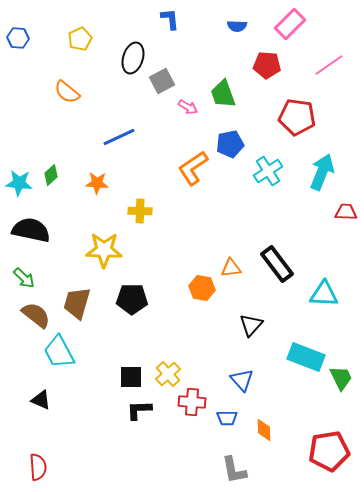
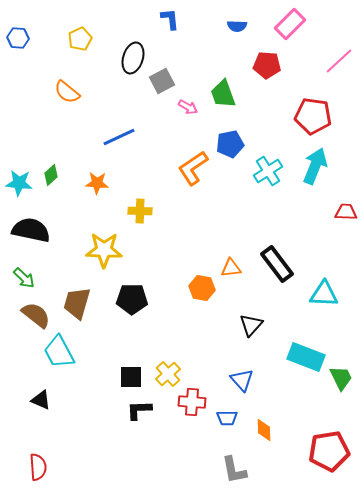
pink line at (329, 65): moved 10 px right, 4 px up; rotated 8 degrees counterclockwise
red pentagon at (297, 117): moved 16 px right, 1 px up
cyan arrow at (322, 172): moved 7 px left, 6 px up
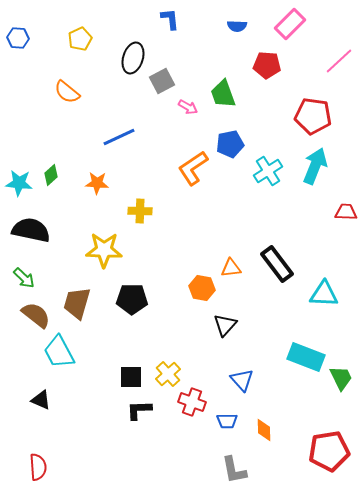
black triangle at (251, 325): moved 26 px left
red cross at (192, 402): rotated 16 degrees clockwise
blue trapezoid at (227, 418): moved 3 px down
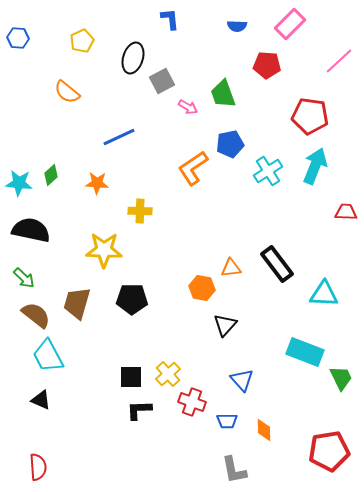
yellow pentagon at (80, 39): moved 2 px right, 2 px down
red pentagon at (313, 116): moved 3 px left
cyan trapezoid at (59, 352): moved 11 px left, 4 px down
cyan rectangle at (306, 357): moved 1 px left, 5 px up
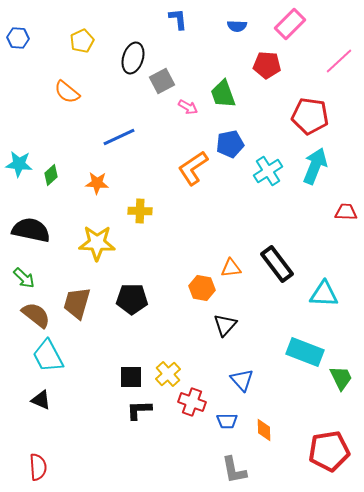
blue L-shape at (170, 19): moved 8 px right
cyan star at (19, 183): moved 19 px up
yellow star at (104, 250): moved 7 px left, 7 px up
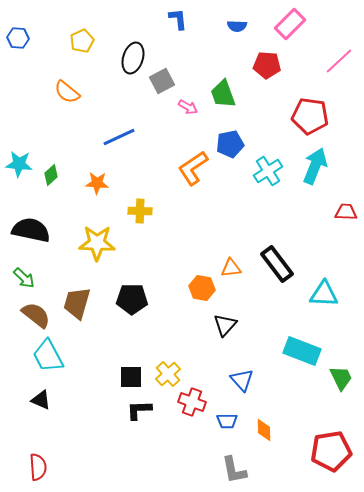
cyan rectangle at (305, 352): moved 3 px left, 1 px up
red pentagon at (329, 451): moved 2 px right
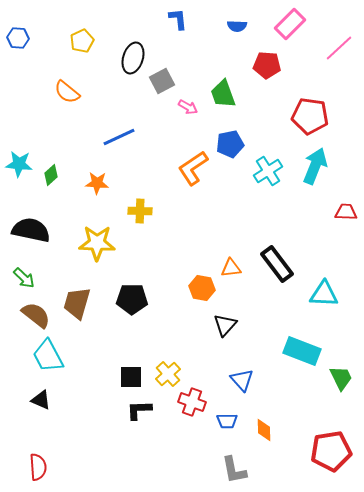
pink line at (339, 61): moved 13 px up
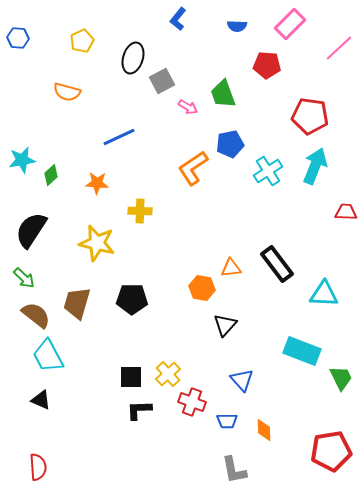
blue L-shape at (178, 19): rotated 135 degrees counterclockwise
orange semicircle at (67, 92): rotated 24 degrees counterclockwise
cyan star at (19, 164): moved 3 px right, 4 px up; rotated 16 degrees counterclockwise
black semicircle at (31, 230): rotated 69 degrees counterclockwise
yellow star at (97, 243): rotated 12 degrees clockwise
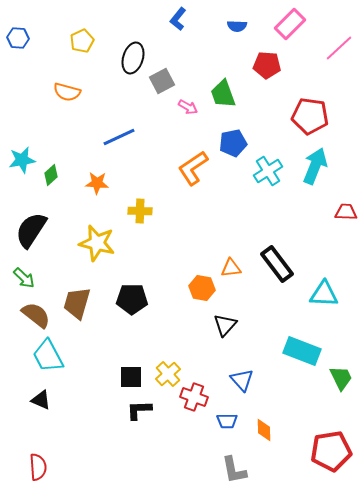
blue pentagon at (230, 144): moved 3 px right, 1 px up
red cross at (192, 402): moved 2 px right, 5 px up
